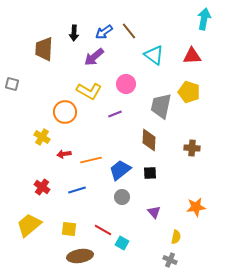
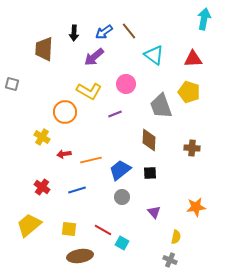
red triangle: moved 1 px right, 3 px down
gray trapezoid: rotated 32 degrees counterclockwise
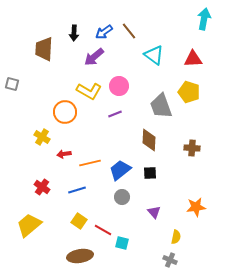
pink circle: moved 7 px left, 2 px down
orange line: moved 1 px left, 3 px down
yellow square: moved 10 px right, 8 px up; rotated 28 degrees clockwise
cyan square: rotated 16 degrees counterclockwise
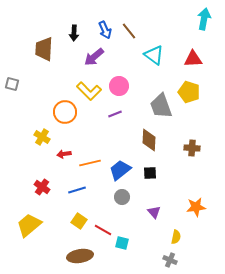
blue arrow: moved 1 px right, 2 px up; rotated 78 degrees counterclockwise
yellow L-shape: rotated 15 degrees clockwise
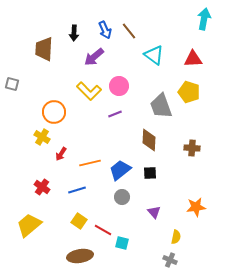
orange circle: moved 11 px left
red arrow: moved 3 px left; rotated 48 degrees counterclockwise
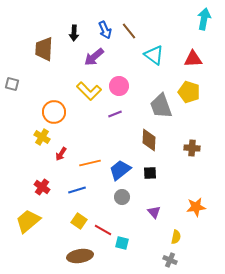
yellow trapezoid: moved 1 px left, 4 px up
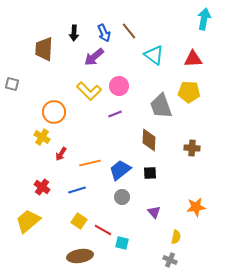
blue arrow: moved 1 px left, 3 px down
yellow pentagon: rotated 15 degrees counterclockwise
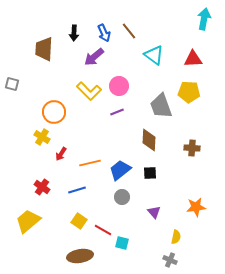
purple line: moved 2 px right, 2 px up
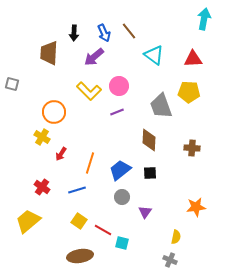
brown trapezoid: moved 5 px right, 4 px down
orange line: rotated 60 degrees counterclockwise
purple triangle: moved 9 px left; rotated 16 degrees clockwise
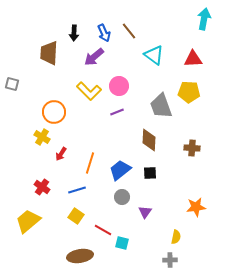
yellow square: moved 3 px left, 5 px up
gray cross: rotated 24 degrees counterclockwise
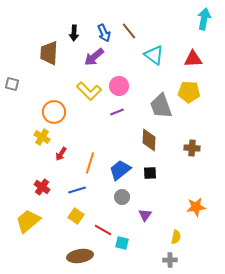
purple triangle: moved 3 px down
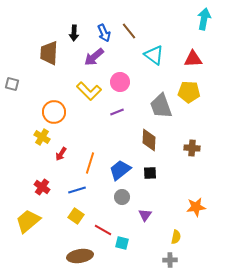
pink circle: moved 1 px right, 4 px up
